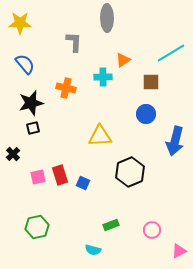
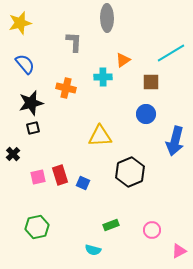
yellow star: rotated 15 degrees counterclockwise
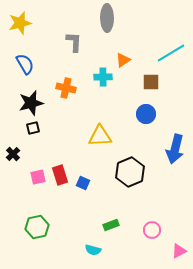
blue semicircle: rotated 10 degrees clockwise
blue arrow: moved 8 px down
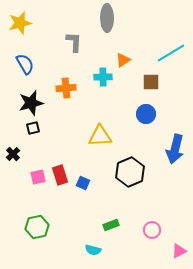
orange cross: rotated 18 degrees counterclockwise
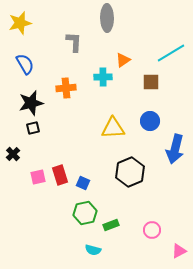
blue circle: moved 4 px right, 7 px down
yellow triangle: moved 13 px right, 8 px up
green hexagon: moved 48 px right, 14 px up
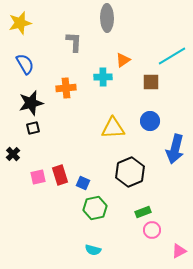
cyan line: moved 1 px right, 3 px down
green hexagon: moved 10 px right, 5 px up
green rectangle: moved 32 px right, 13 px up
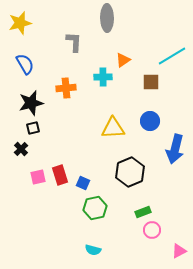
black cross: moved 8 px right, 5 px up
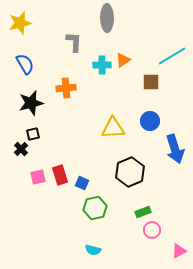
cyan cross: moved 1 px left, 12 px up
black square: moved 6 px down
blue arrow: rotated 32 degrees counterclockwise
blue square: moved 1 px left
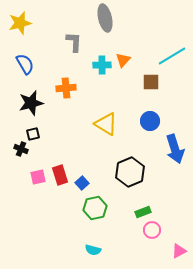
gray ellipse: moved 2 px left; rotated 12 degrees counterclockwise
orange triangle: rotated 14 degrees counterclockwise
yellow triangle: moved 7 px left, 4 px up; rotated 35 degrees clockwise
black cross: rotated 24 degrees counterclockwise
blue square: rotated 24 degrees clockwise
